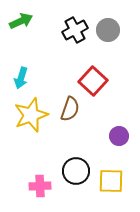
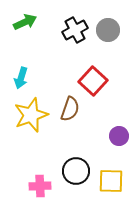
green arrow: moved 4 px right, 1 px down
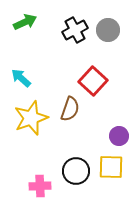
cyan arrow: rotated 115 degrees clockwise
yellow star: moved 3 px down
yellow square: moved 14 px up
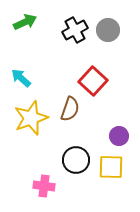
black circle: moved 11 px up
pink cross: moved 4 px right; rotated 10 degrees clockwise
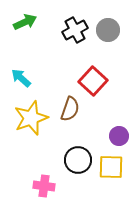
black circle: moved 2 px right
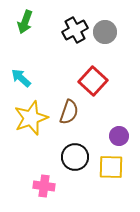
green arrow: rotated 135 degrees clockwise
gray circle: moved 3 px left, 2 px down
brown semicircle: moved 1 px left, 3 px down
black circle: moved 3 px left, 3 px up
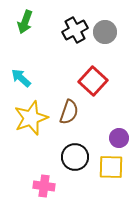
purple circle: moved 2 px down
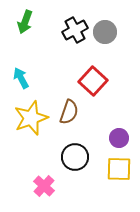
cyan arrow: rotated 20 degrees clockwise
yellow square: moved 8 px right, 2 px down
pink cross: rotated 35 degrees clockwise
